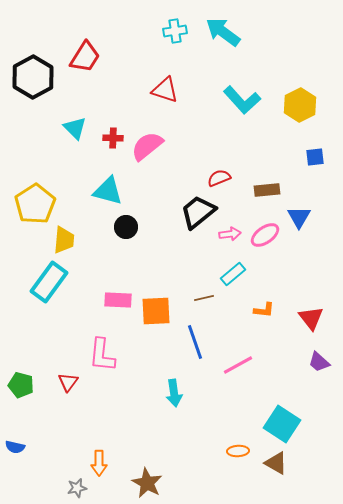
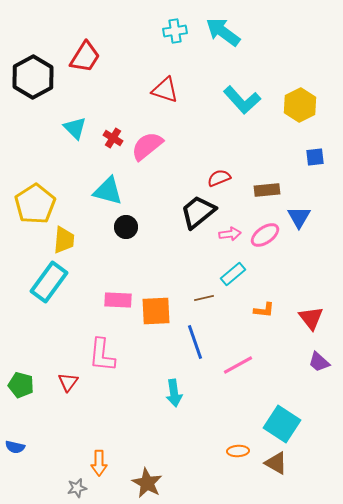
red cross at (113, 138): rotated 30 degrees clockwise
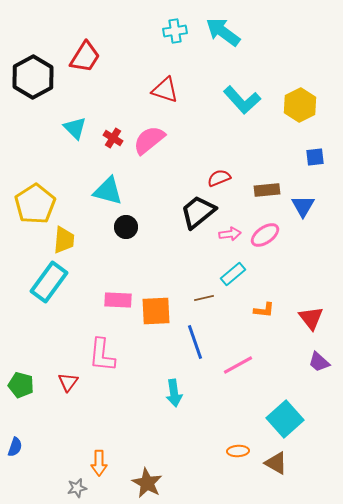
pink semicircle at (147, 146): moved 2 px right, 6 px up
blue triangle at (299, 217): moved 4 px right, 11 px up
cyan square at (282, 424): moved 3 px right, 5 px up; rotated 15 degrees clockwise
blue semicircle at (15, 447): rotated 84 degrees counterclockwise
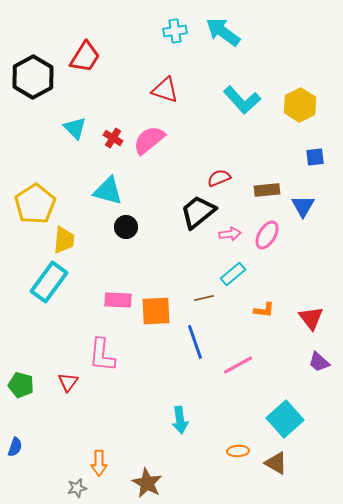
pink ellipse at (265, 235): moved 2 px right; rotated 24 degrees counterclockwise
cyan arrow at (174, 393): moved 6 px right, 27 px down
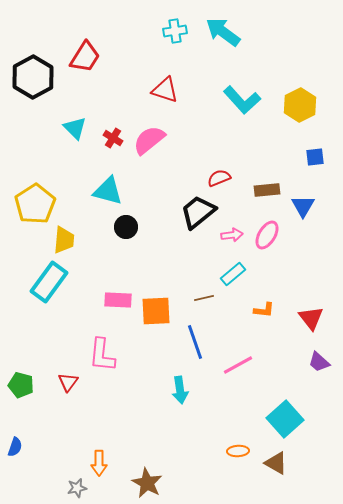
pink arrow at (230, 234): moved 2 px right, 1 px down
cyan arrow at (180, 420): moved 30 px up
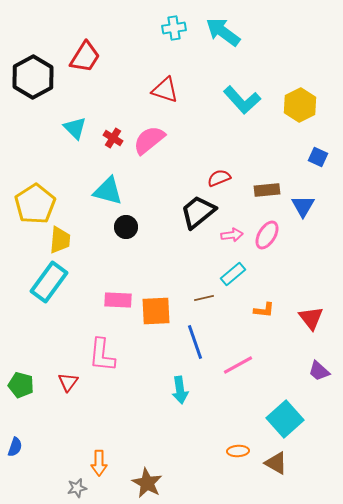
cyan cross at (175, 31): moved 1 px left, 3 px up
blue square at (315, 157): moved 3 px right; rotated 30 degrees clockwise
yellow trapezoid at (64, 240): moved 4 px left
purple trapezoid at (319, 362): moved 9 px down
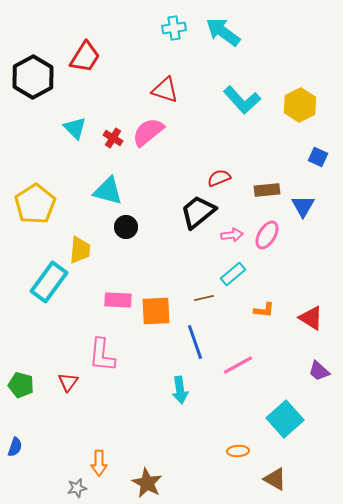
pink semicircle at (149, 140): moved 1 px left, 8 px up
yellow trapezoid at (60, 240): moved 20 px right, 10 px down
red triangle at (311, 318): rotated 20 degrees counterclockwise
brown triangle at (276, 463): moved 1 px left, 16 px down
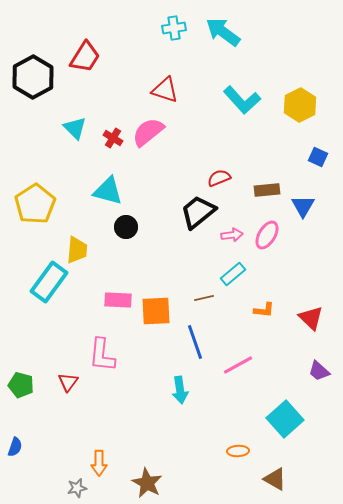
yellow trapezoid at (80, 250): moved 3 px left
red triangle at (311, 318): rotated 12 degrees clockwise
